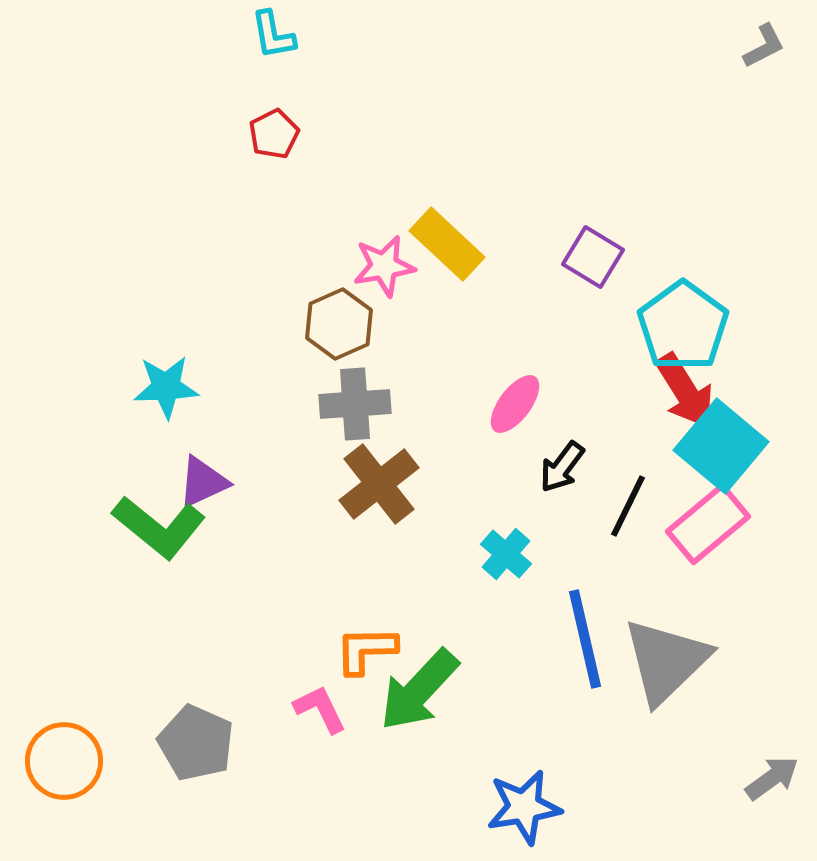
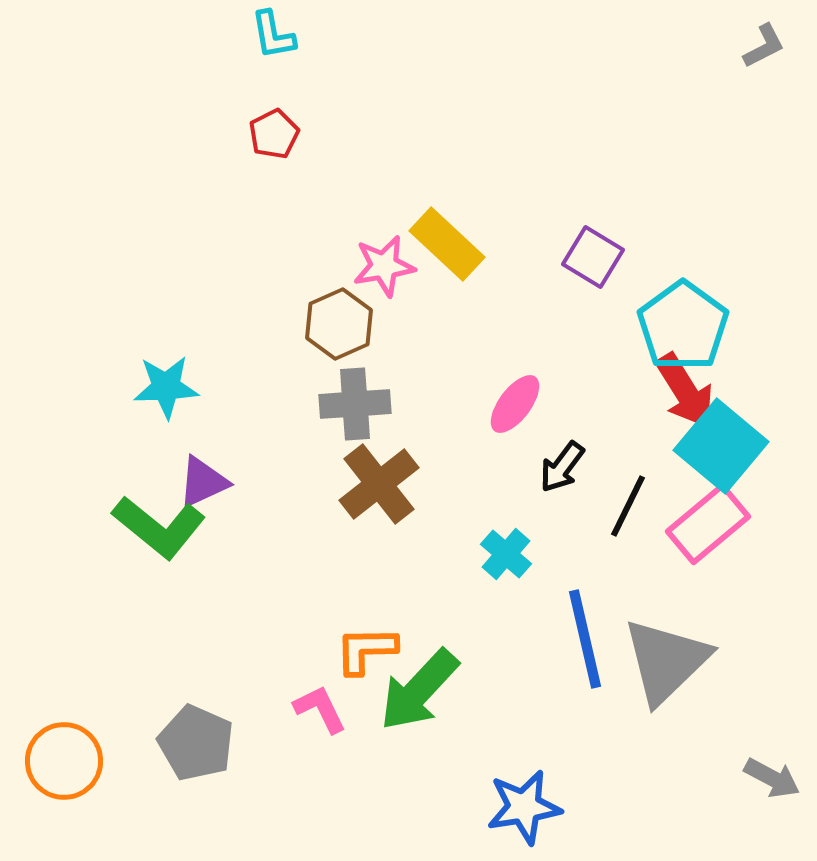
gray arrow: rotated 64 degrees clockwise
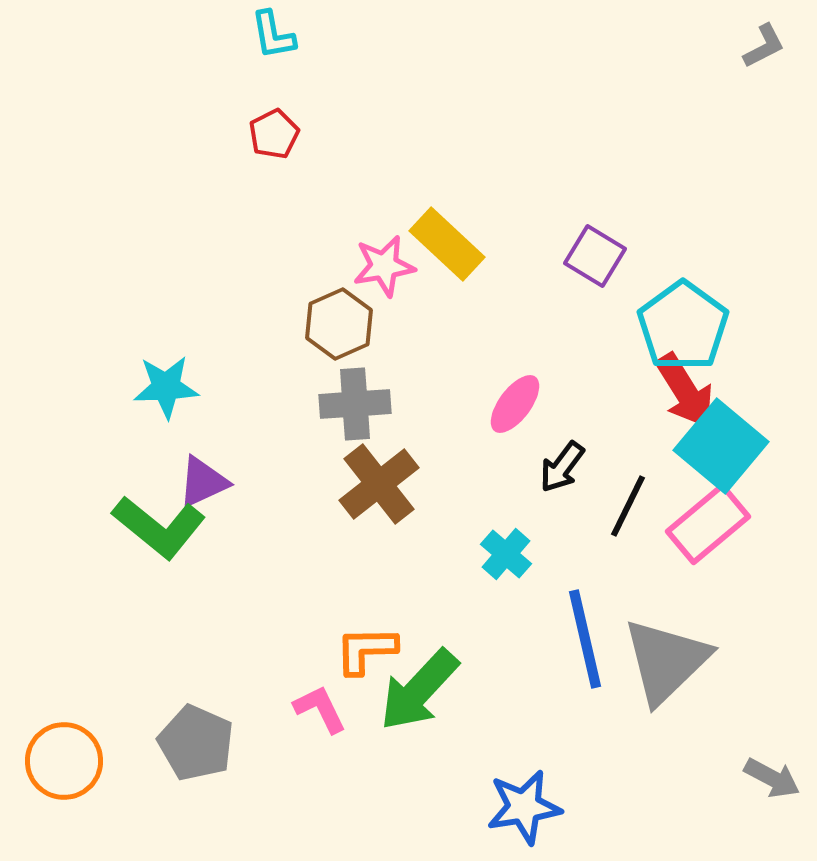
purple square: moved 2 px right, 1 px up
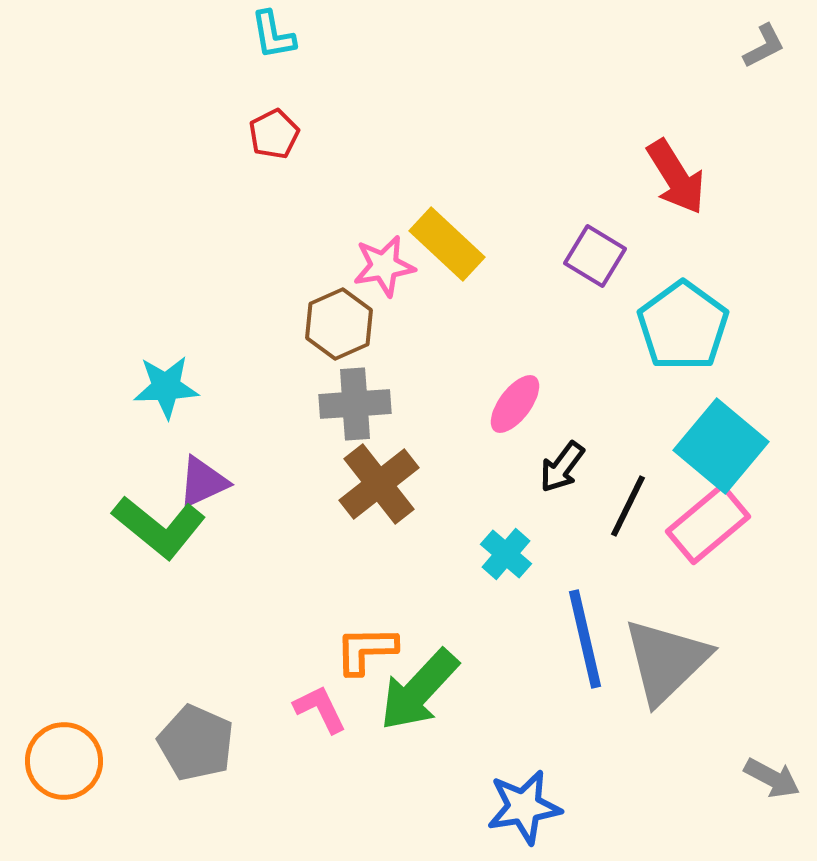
red arrow: moved 9 px left, 214 px up
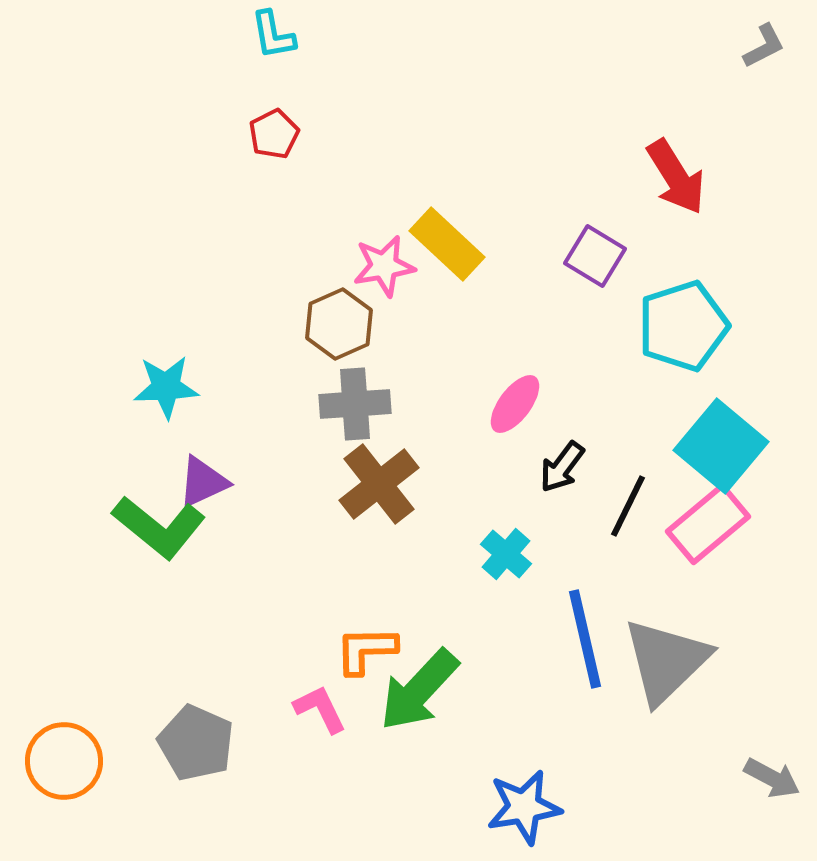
cyan pentagon: rotated 18 degrees clockwise
